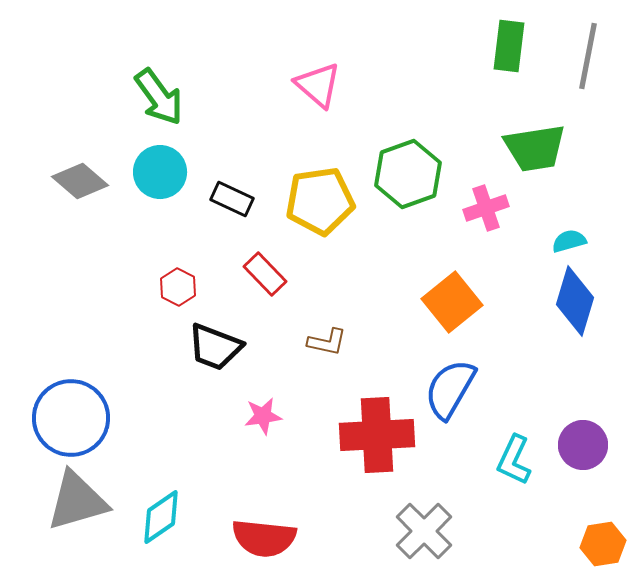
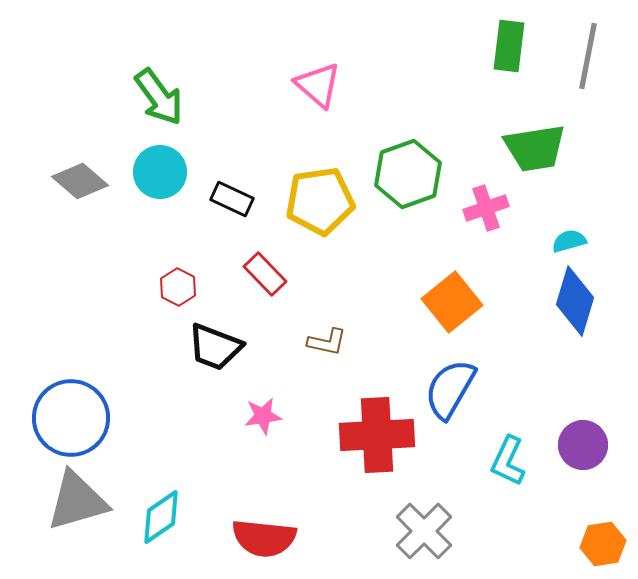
cyan L-shape: moved 6 px left, 1 px down
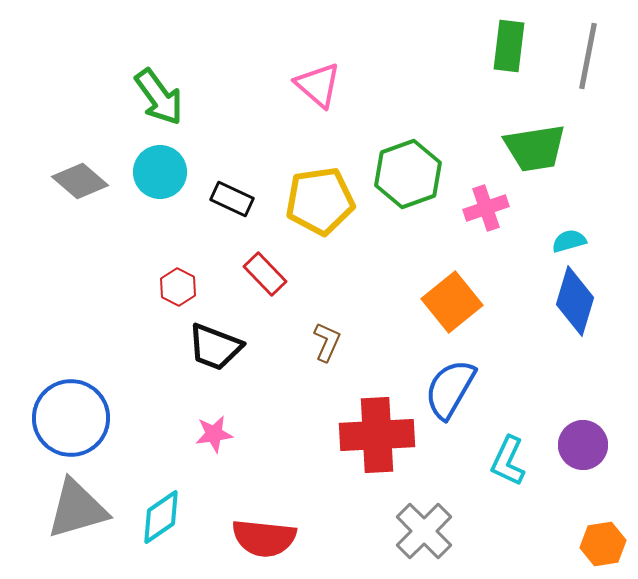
brown L-shape: rotated 78 degrees counterclockwise
pink star: moved 49 px left, 18 px down
gray triangle: moved 8 px down
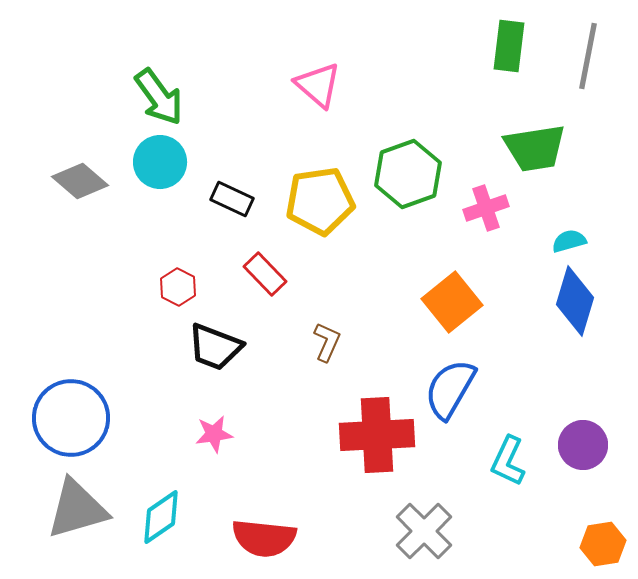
cyan circle: moved 10 px up
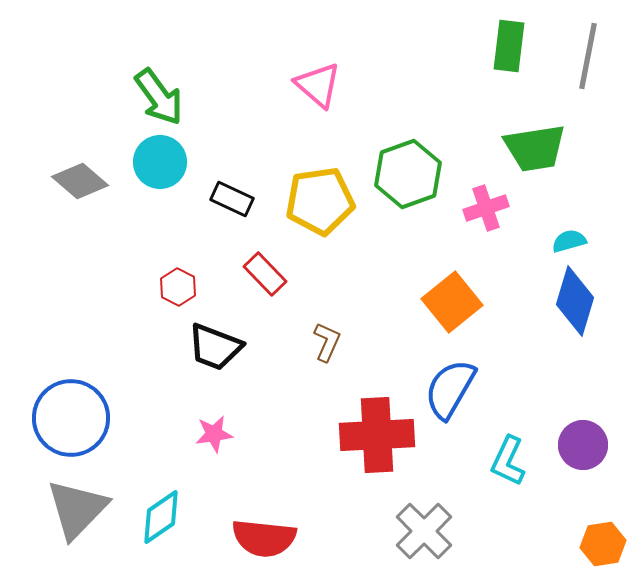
gray triangle: rotated 30 degrees counterclockwise
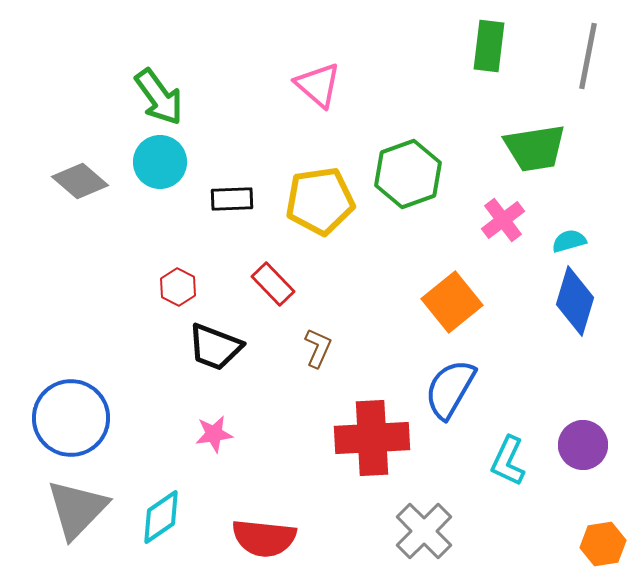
green rectangle: moved 20 px left
black rectangle: rotated 27 degrees counterclockwise
pink cross: moved 17 px right, 12 px down; rotated 18 degrees counterclockwise
red rectangle: moved 8 px right, 10 px down
brown L-shape: moved 9 px left, 6 px down
red cross: moved 5 px left, 3 px down
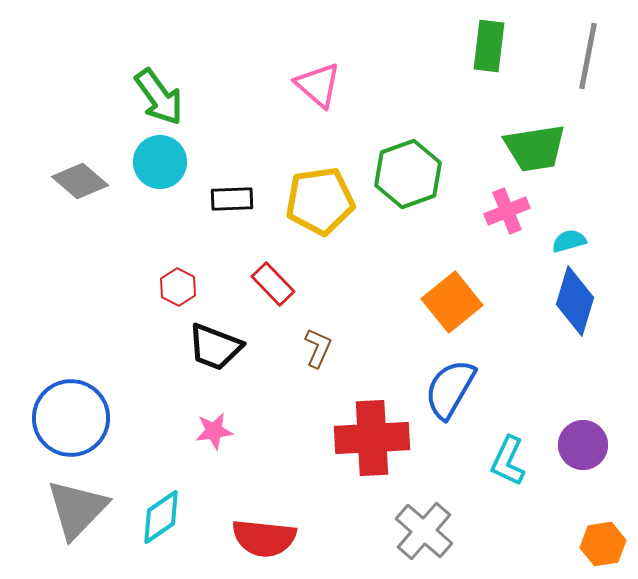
pink cross: moved 4 px right, 9 px up; rotated 15 degrees clockwise
pink star: moved 3 px up
gray cross: rotated 4 degrees counterclockwise
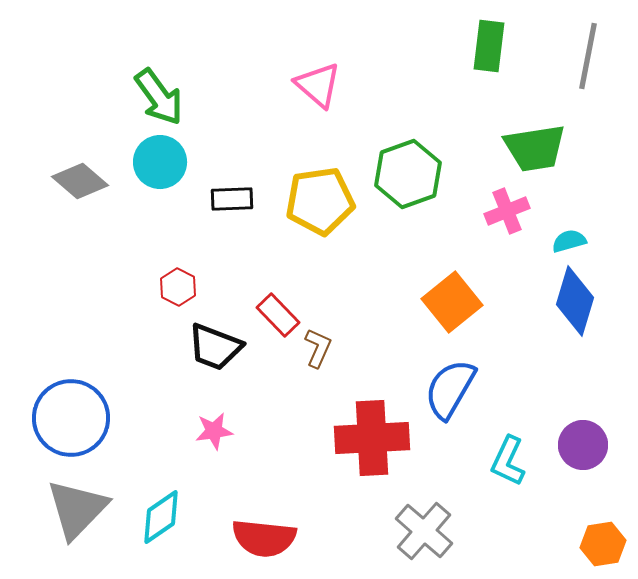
red rectangle: moved 5 px right, 31 px down
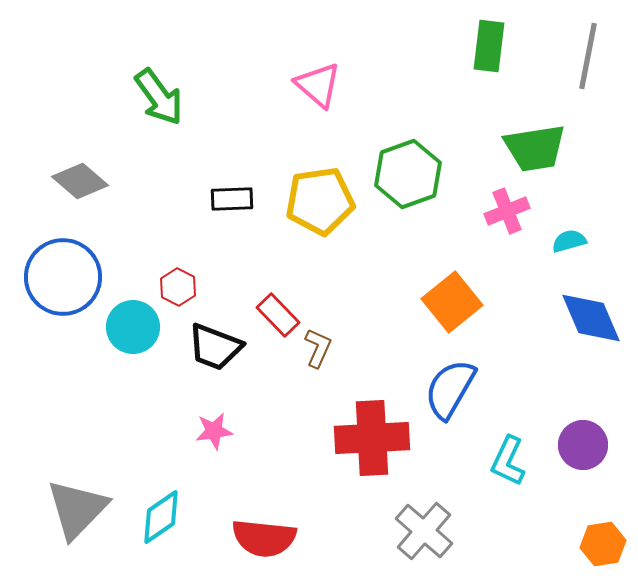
cyan circle: moved 27 px left, 165 px down
blue diamond: moved 16 px right, 17 px down; rotated 40 degrees counterclockwise
blue circle: moved 8 px left, 141 px up
